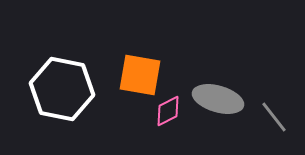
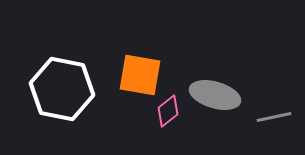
gray ellipse: moved 3 px left, 4 px up
pink diamond: rotated 12 degrees counterclockwise
gray line: rotated 64 degrees counterclockwise
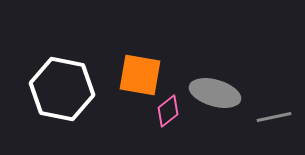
gray ellipse: moved 2 px up
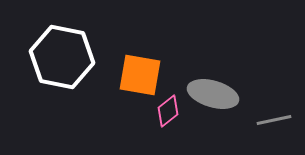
white hexagon: moved 32 px up
gray ellipse: moved 2 px left, 1 px down
gray line: moved 3 px down
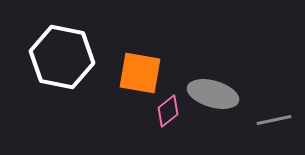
orange square: moved 2 px up
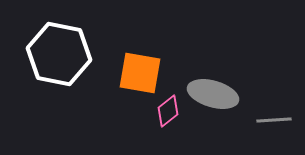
white hexagon: moved 3 px left, 3 px up
gray line: rotated 8 degrees clockwise
